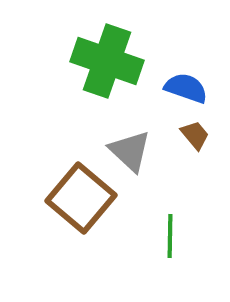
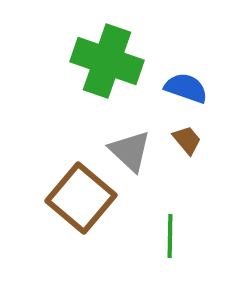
brown trapezoid: moved 8 px left, 5 px down
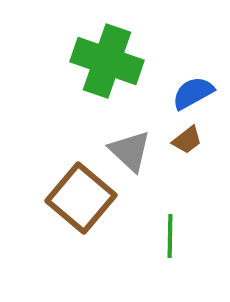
blue semicircle: moved 7 px right, 5 px down; rotated 48 degrees counterclockwise
brown trapezoid: rotated 92 degrees clockwise
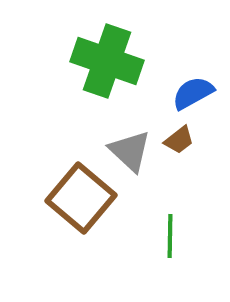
brown trapezoid: moved 8 px left
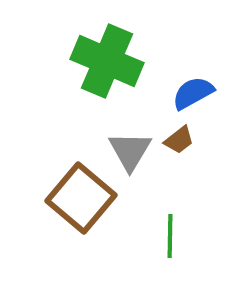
green cross: rotated 4 degrees clockwise
gray triangle: rotated 18 degrees clockwise
